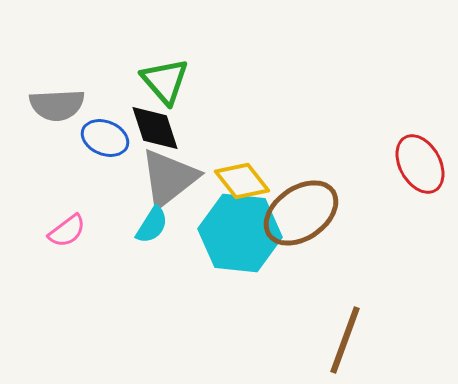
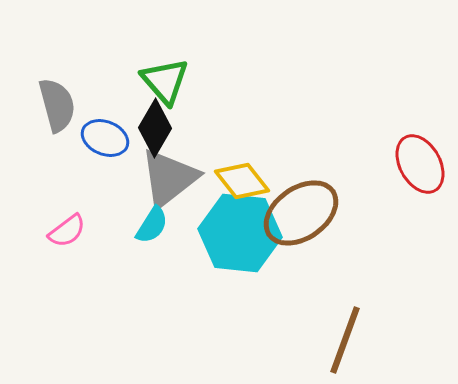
gray semicircle: rotated 102 degrees counterclockwise
black diamond: rotated 48 degrees clockwise
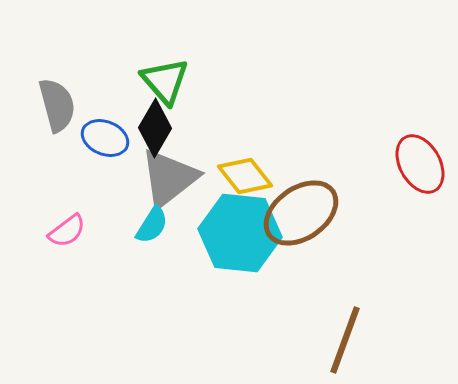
yellow diamond: moved 3 px right, 5 px up
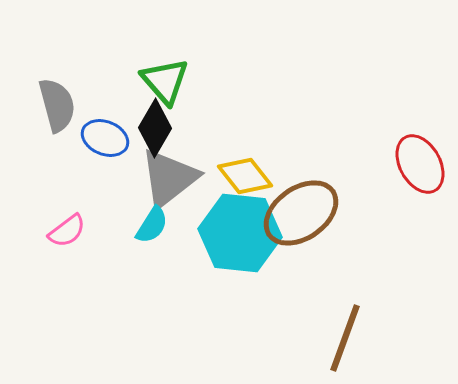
brown line: moved 2 px up
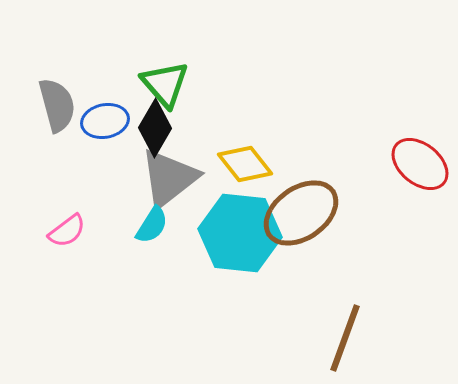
green triangle: moved 3 px down
blue ellipse: moved 17 px up; rotated 33 degrees counterclockwise
red ellipse: rotated 22 degrees counterclockwise
yellow diamond: moved 12 px up
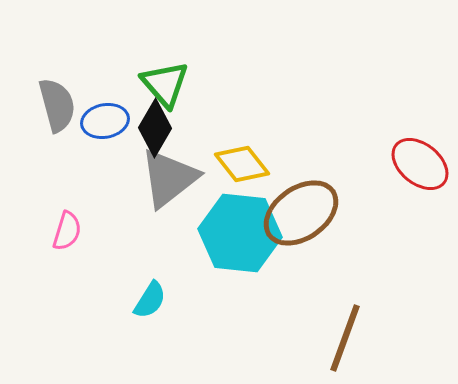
yellow diamond: moved 3 px left
cyan semicircle: moved 2 px left, 75 px down
pink semicircle: rotated 36 degrees counterclockwise
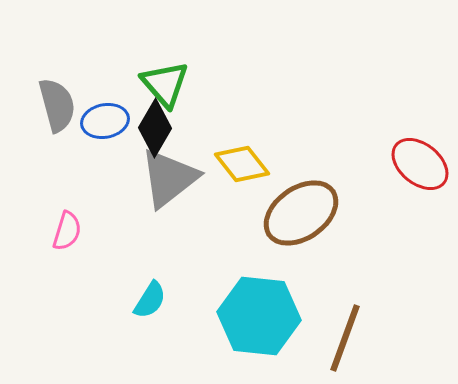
cyan hexagon: moved 19 px right, 83 px down
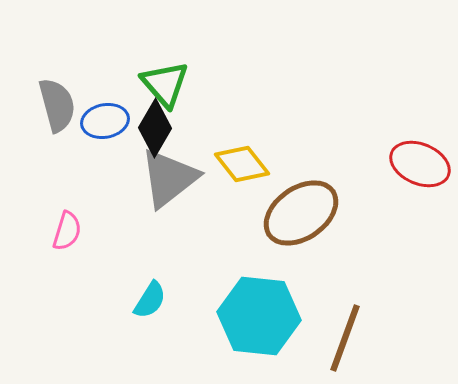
red ellipse: rotated 16 degrees counterclockwise
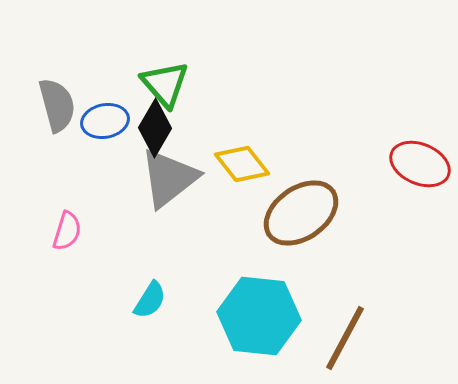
brown line: rotated 8 degrees clockwise
